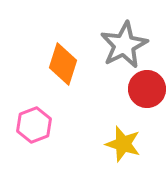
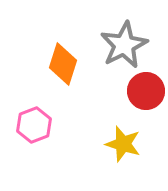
red circle: moved 1 px left, 2 px down
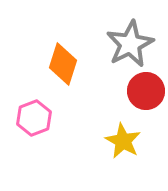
gray star: moved 6 px right, 1 px up
pink hexagon: moved 7 px up
yellow star: moved 3 px up; rotated 12 degrees clockwise
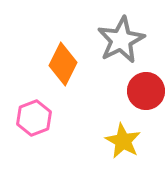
gray star: moved 9 px left, 4 px up
orange diamond: rotated 9 degrees clockwise
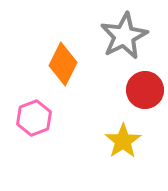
gray star: moved 3 px right, 4 px up
red circle: moved 1 px left, 1 px up
yellow star: rotated 9 degrees clockwise
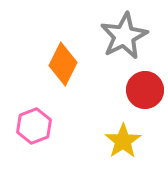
pink hexagon: moved 8 px down
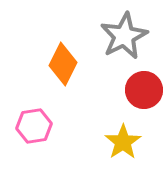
red circle: moved 1 px left
pink hexagon: rotated 12 degrees clockwise
yellow star: moved 1 px down
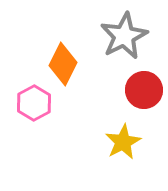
pink hexagon: moved 23 px up; rotated 20 degrees counterclockwise
yellow star: rotated 6 degrees clockwise
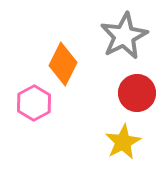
red circle: moved 7 px left, 3 px down
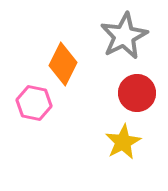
pink hexagon: rotated 20 degrees counterclockwise
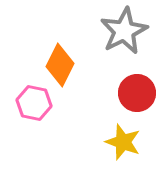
gray star: moved 5 px up
orange diamond: moved 3 px left, 1 px down
yellow star: rotated 24 degrees counterclockwise
